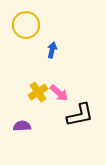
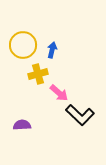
yellow circle: moved 3 px left, 20 px down
yellow cross: moved 18 px up; rotated 18 degrees clockwise
black L-shape: rotated 56 degrees clockwise
purple semicircle: moved 1 px up
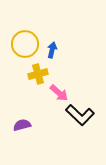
yellow circle: moved 2 px right, 1 px up
purple semicircle: rotated 12 degrees counterclockwise
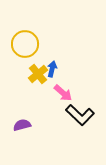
blue arrow: moved 19 px down
yellow cross: rotated 24 degrees counterclockwise
pink arrow: moved 4 px right
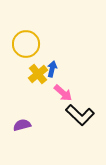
yellow circle: moved 1 px right
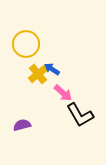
blue arrow: rotated 70 degrees counterclockwise
black L-shape: rotated 16 degrees clockwise
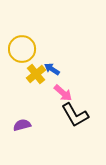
yellow circle: moved 4 px left, 5 px down
yellow cross: moved 2 px left
black L-shape: moved 5 px left
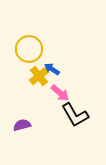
yellow circle: moved 7 px right
yellow cross: moved 3 px right, 2 px down
pink arrow: moved 3 px left
